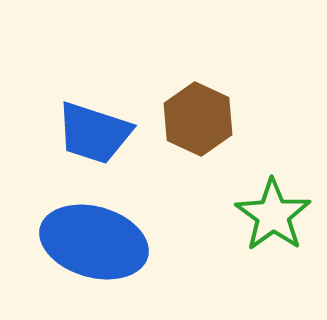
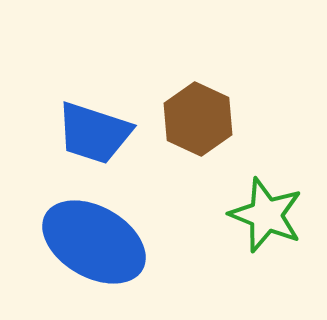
green star: moved 7 px left; rotated 14 degrees counterclockwise
blue ellipse: rotated 14 degrees clockwise
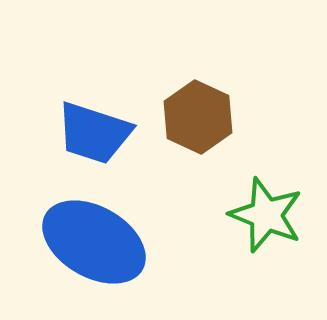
brown hexagon: moved 2 px up
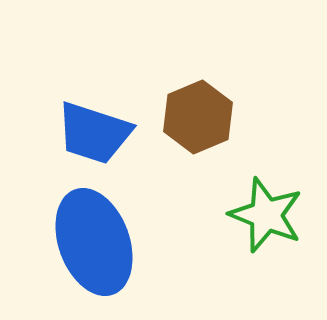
brown hexagon: rotated 12 degrees clockwise
blue ellipse: rotated 40 degrees clockwise
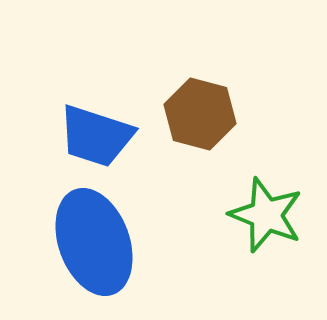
brown hexagon: moved 2 px right, 3 px up; rotated 22 degrees counterclockwise
blue trapezoid: moved 2 px right, 3 px down
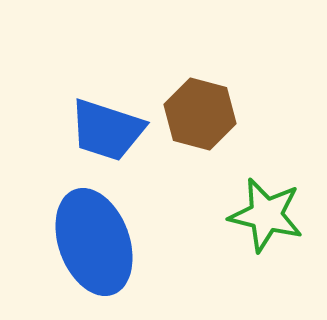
blue trapezoid: moved 11 px right, 6 px up
green star: rotated 8 degrees counterclockwise
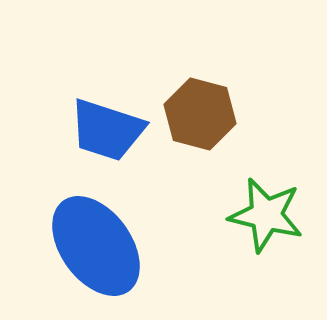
blue ellipse: moved 2 px right, 4 px down; rotated 16 degrees counterclockwise
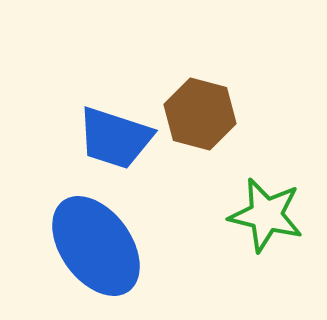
blue trapezoid: moved 8 px right, 8 px down
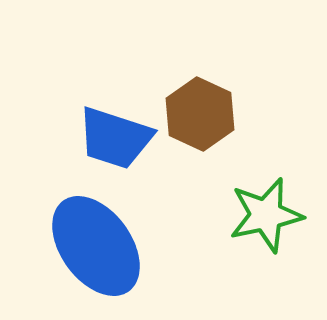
brown hexagon: rotated 10 degrees clockwise
green star: rotated 26 degrees counterclockwise
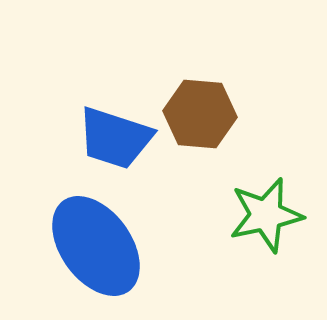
brown hexagon: rotated 20 degrees counterclockwise
